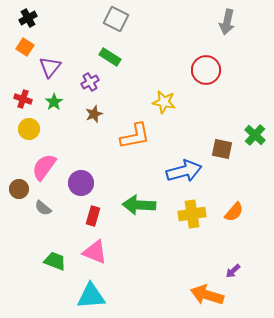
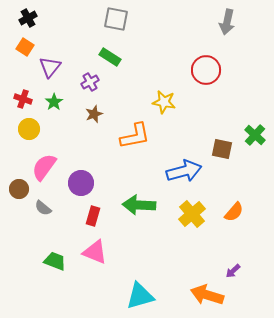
gray square: rotated 15 degrees counterclockwise
yellow cross: rotated 32 degrees counterclockwise
cyan triangle: moved 49 px right; rotated 12 degrees counterclockwise
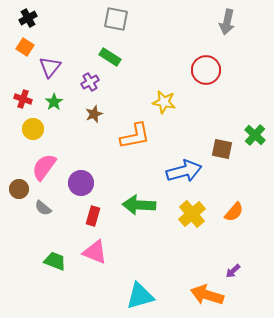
yellow circle: moved 4 px right
